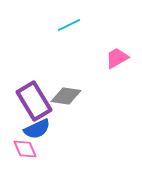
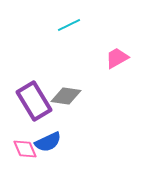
blue semicircle: moved 11 px right, 13 px down
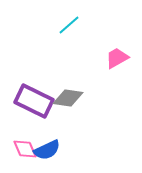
cyan line: rotated 15 degrees counterclockwise
gray diamond: moved 2 px right, 2 px down
purple rectangle: rotated 33 degrees counterclockwise
blue semicircle: moved 1 px left, 8 px down
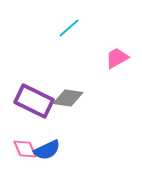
cyan line: moved 3 px down
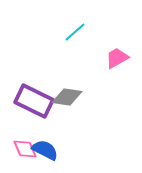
cyan line: moved 6 px right, 4 px down
gray diamond: moved 1 px left, 1 px up
blue semicircle: moved 2 px left; rotated 128 degrees counterclockwise
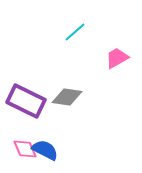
purple rectangle: moved 8 px left
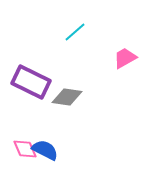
pink trapezoid: moved 8 px right
purple rectangle: moved 5 px right, 19 px up
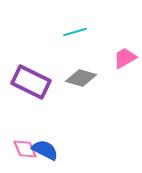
cyan line: rotated 25 degrees clockwise
gray diamond: moved 14 px right, 19 px up; rotated 8 degrees clockwise
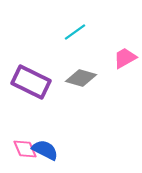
cyan line: rotated 20 degrees counterclockwise
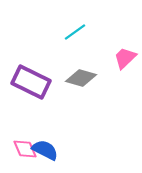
pink trapezoid: rotated 15 degrees counterclockwise
